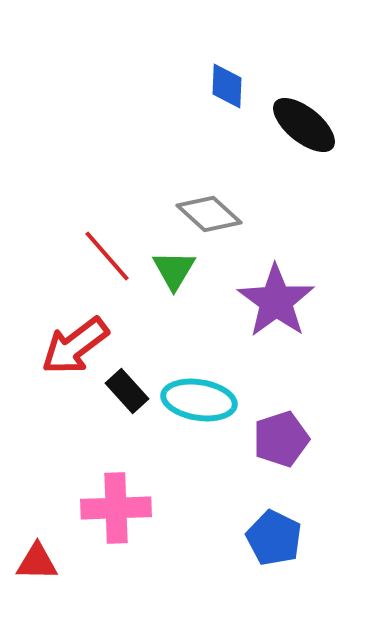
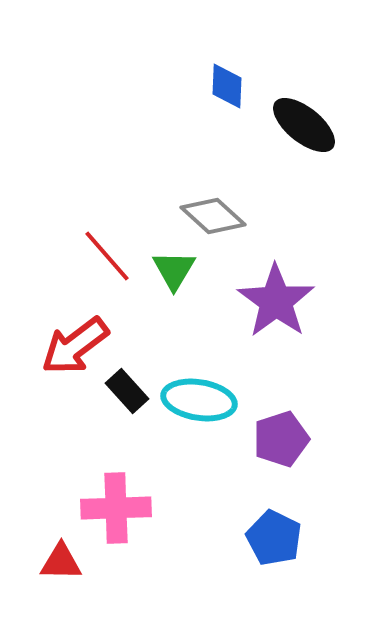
gray diamond: moved 4 px right, 2 px down
red triangle: moved 24 px right
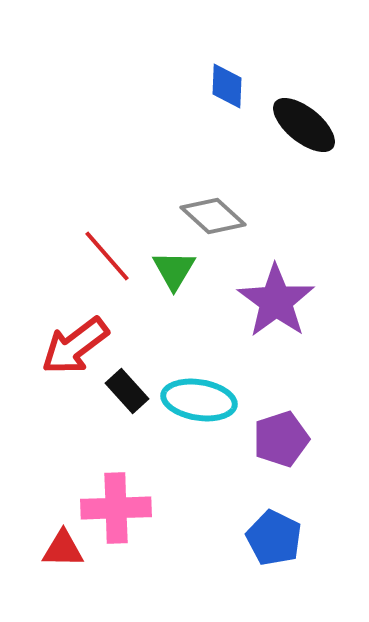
red triangle: moved 2 px right, 13 px up
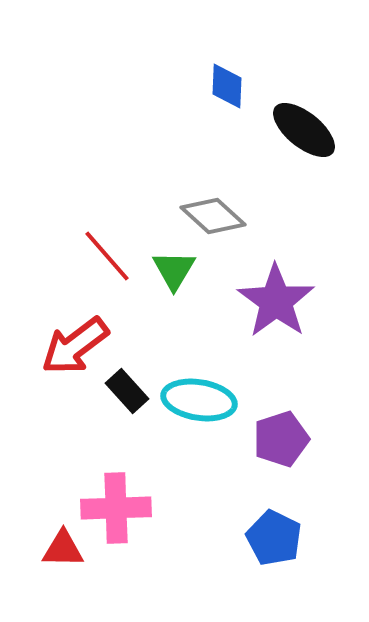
black ellipse: moved 5 px down
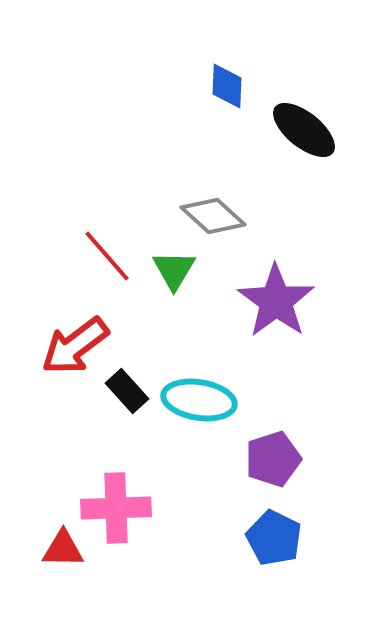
purple pentagon: moved 8 px left, 20 px down
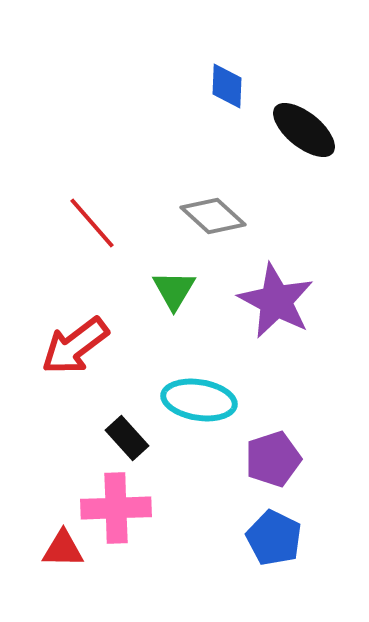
red line: moved 15 px left, 33 px up
green triangle: moved 20 px down
purple star: rotated 8 degrees counterclockwise
black rectangle: moved 47 px down
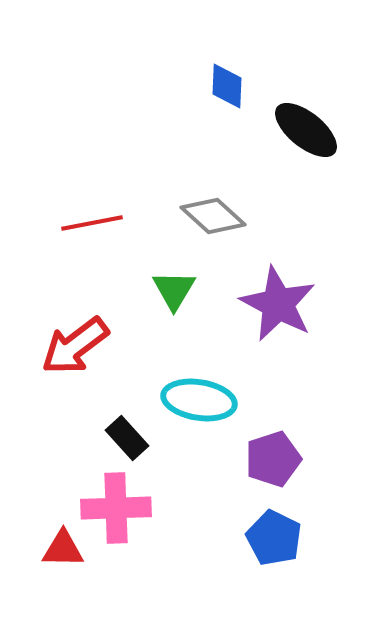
black ellipse: moved 2 px right
red line: rotated 60 degrees counterclockwise
purple star: moved 2 px right, 3 px down
